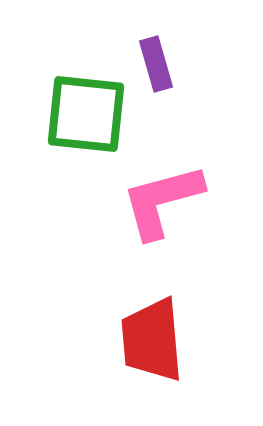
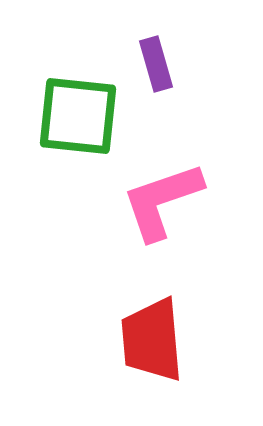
green square: moved 8 px left, 2 px down
pink L-shape: rotated 4 degrees counterclockwise
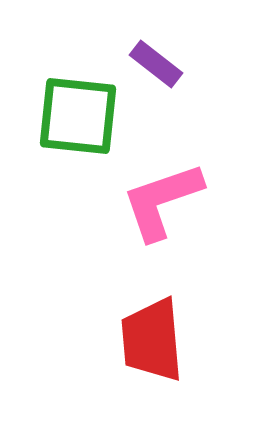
purple rectangle: rotated 36 degrees counterclockwise
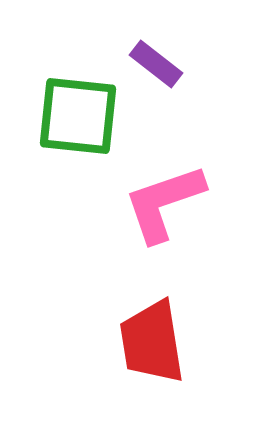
pink L-shape: moved 2 px right, 2 px down
red trapezoid: moved 2 px down; rotated 4 degrees counterclockwise
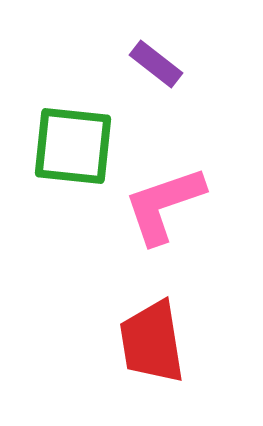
green square: moved 5 px left, 30 px down
pink L-shape: moved 2 px down
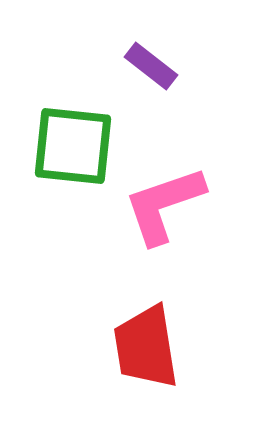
purple rectangle: moved 5 px left, 2 px down
red trapezoid: moved 6 px left, 5 px down
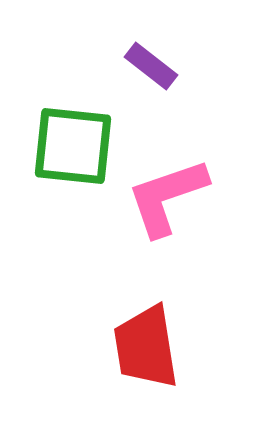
pink L-shape: moved 3 px right, 8 px up
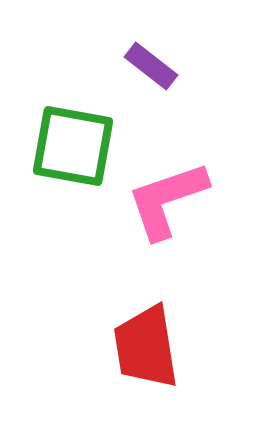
green square: rotated 4 degrees clockwise
pink L-shape: moved 3 px down
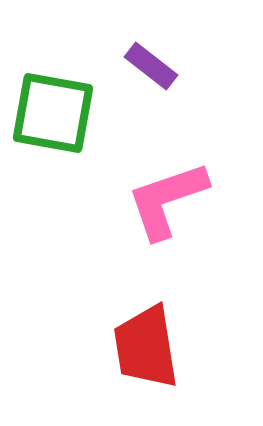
green square: moved 20 px left, 33 px up
